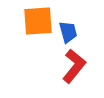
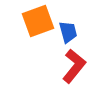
orange square: rotated 16 degrees counterclockwise
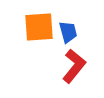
orange square: moved 1 px right, 6 px down; rotated 16 degrees clockwise
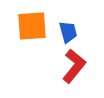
orange square: moved 7 px left, 1 px up
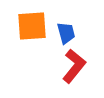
blue trapezoid: moved 2 px left, 1 px down
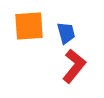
orange square: moved 3 px left
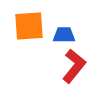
blue trapezoid: moved 2 px left, 2 px down; rotated 75 degrees counterclockwise
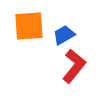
blue trapezoid: rotated 30 degrees counterclockwise
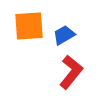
red L-shape: moved 3 px left, 6 px down
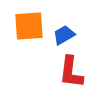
red L-shape: rotated 148 degrees clockwise
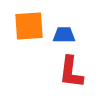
blue trapezoid: rotated 30 degrees clockwise
